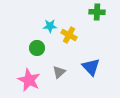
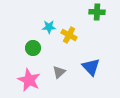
cyan star: moved 1 px left, 1 px down
green circle: moved 4 px left
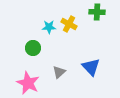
yellow cross: moved 11 px up
pink star: moved 1 px left, 3 px down
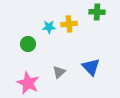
yellow cross: rotated 35 degrees counterclockwise
green circle: moved 5 px left, 4 px up
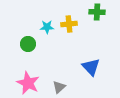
cyan star: moved 2 px left
gray triangle: moved 15 px down
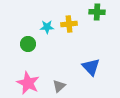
gray triangle: moved 1 px up
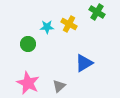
green cross: rotated 28 degrees clockwise
yellow cross: rotated 35 degrees clockwise
blue triangle: moved 7 px left, 4 px up; rotated 42 degrees clockwise
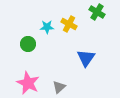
blue triangle: moved 2 px right, 5 px up; rotated 24 degrees counterclockwise
gray triangle: moved 1 px down
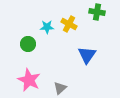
green cross: rotated 21 degrees counterclockwise
blue triangle: moved 1 px right, 3 px up
pink star: moved 1 px right, 3 px up
gray triangle: moved 1 px right, 1 px down
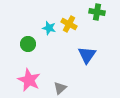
cyan star: moved 2 px right, 1 px down; rotated 16 degrees clockwise
